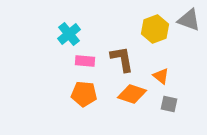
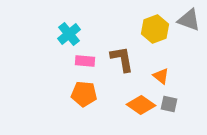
orange diamond: moved 9 px right, 11 px down; rotated 16 degrees clockwise
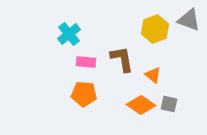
pink rectangle: moved 1 px right, 1 px down
orange triangle: moved 8 px left, 1 px up
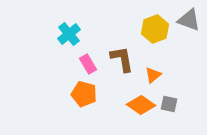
pink rectangle: moved 2 px right, 2 px down; rotated 54 degrees clockwise
orange triangle: rotated 42 degrees clockwise
orange pentagon: rotated 10 degrees clockwise
